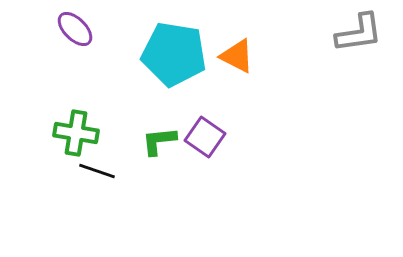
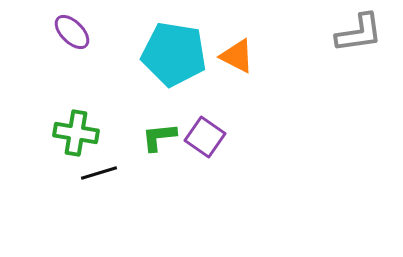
purple ellipse: moved 3 px left, 3 px down
green L-shape: moved 4 px up
black line: moved 2 px right, 2 px down; rotated 36 degrees counterclockwise
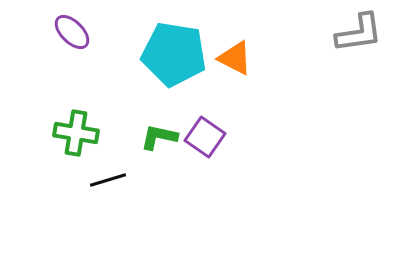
orange triangle: moved 2 px left, 2 px down
green L-shape: rotated 18 degrees clockwise
black line: moved 9 px right, 7 px down
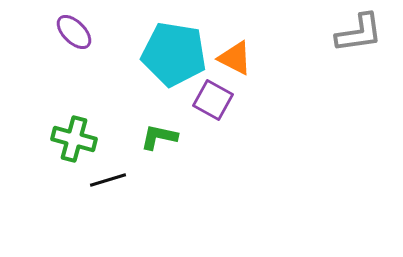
purple ellipse: moved 2 px right
green cross: moved 2 px left, 6 px down; rotated 6 degrees clockwise
purple square: moved 8 px right, 37 px up; rotated 6 degrees counterclockwise
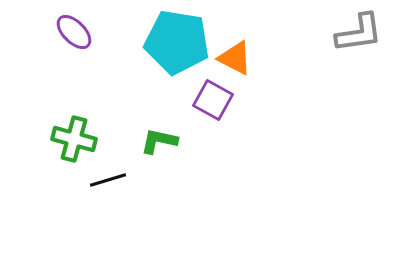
cyan pentagon: moved 3 px right, 12 px up
green L-shape: moved 4 px down
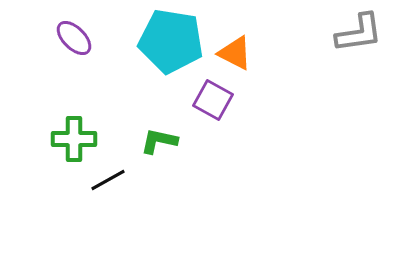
purple ellipse: moved 6 px down
cyan pentagon: moved 6 px left, 1 px up
orange triangle: moved 5 px up
green cross: rotated 15 degrees counterclockwise
black line: rotated 12 degrees counterclockwise
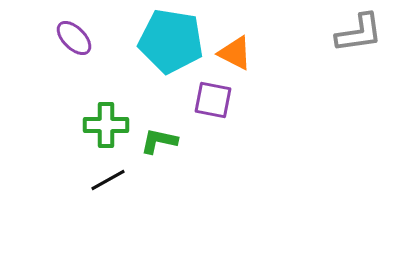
purple square: rotated 18 degrees counterclockwise
green cross: moved 32 px right, 14 px up
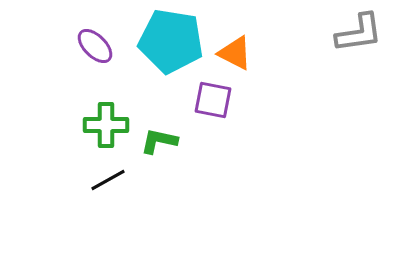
purple ellipse: moved 21 px right, 8 px down
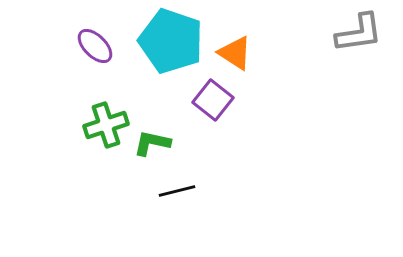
cyan pentagon: rotated 10 degrees clockwise
orange triangle: rotated 6 degrees clockwise
purple square: rotated 27 degrees clockwise
green cross: rotated 18 degrees counterclockwise
green L-shape: moved 7 px left, 2 px down
black line: moved 69 px right, 11 px down; rotated 15 degrees clockwise
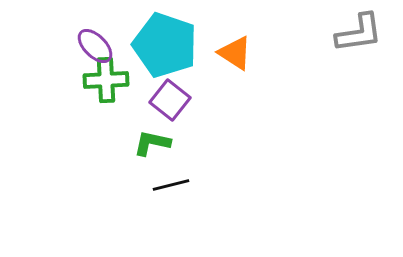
cyan pentagon: moved 6 px left, 4 px down
purple square: moved 43 px left
green cross: moved 45 px up; rotated 15 degrees clockwise
black line: moved 6 px left, 6 px up
